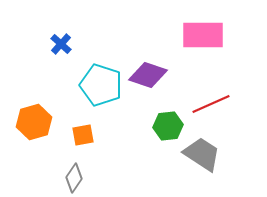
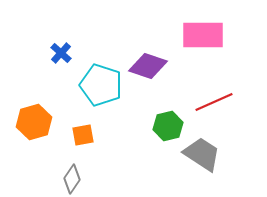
blue cross: moved 9 px down
purple diamond: moved 9 px up
red line: moved 3 px right, 2 px up
green hexagon: rotated 8 degrees counterclockwise
gray diamond: moved 2 px left, 1 px down
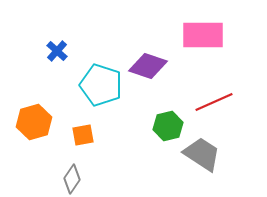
blue cross: moved 4 px left, 2 px up
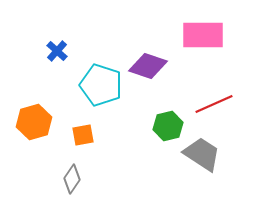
red line: moved 2 px down
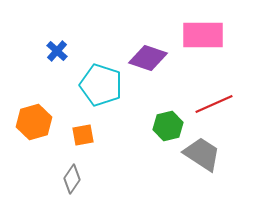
purple diamond: moved 8 px up
